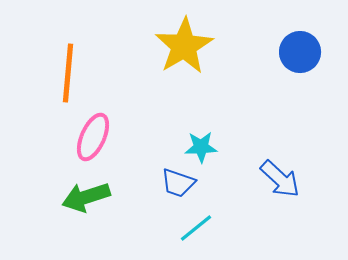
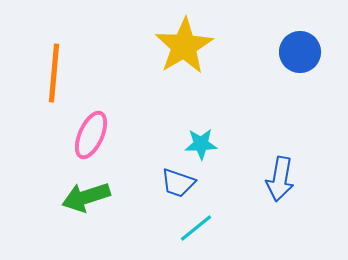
orange line: moved 14 px left
pink ellipse: moved 2 px left, 2 px up
cyan star: moved 3 px up
blue arrow: rotated 57 degrees clockwise
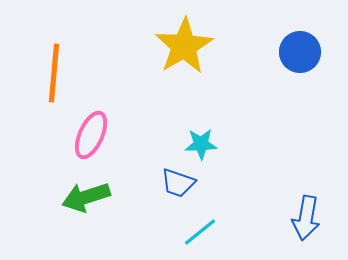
blue arrow: moved 26 px right, 39 px down
cyan line: moved 4 px right, 4 px down
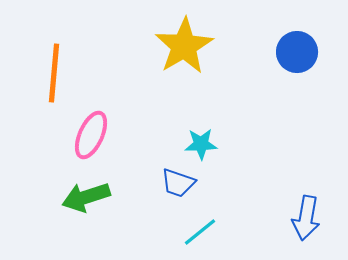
blue circle: moved 3 px left
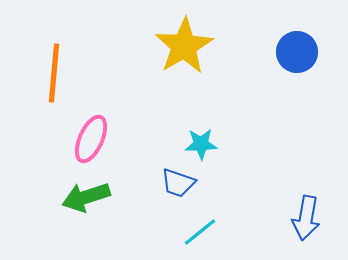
pink ellipse: moved 4 px down
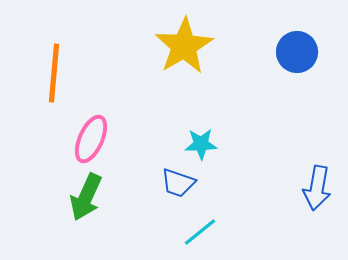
green arrow: rotated 48 degrees counterclockwise
blue arrow: moved 11 px right, 30 px up
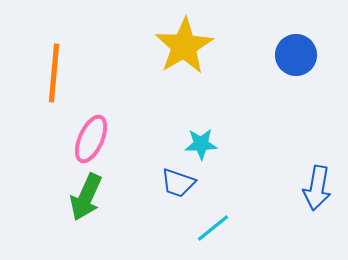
blue circle: moved 1 px left, 3 px down
cyan line: moved 13 px right, 4 px up
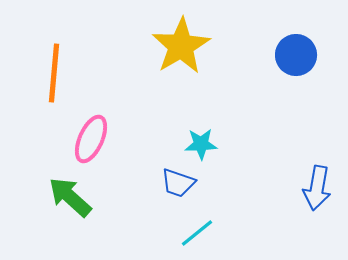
yellow star: moved 3 px left
green arrow: moved 16 px left; rotated 108 degrees clockwise
cyan line: moved 16 px left, 5 px down
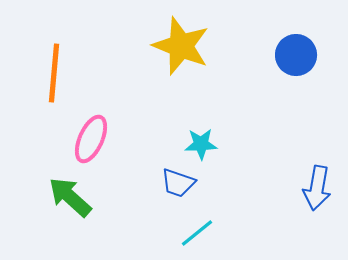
yellow star: rotated 20 degrees counterclockwise
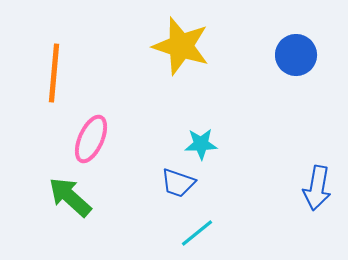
yellow star: rotated 4 degrees counterclockwise
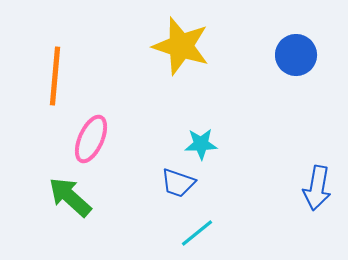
orange line: moved 1 px right, 3 px down
